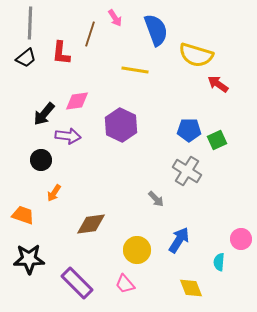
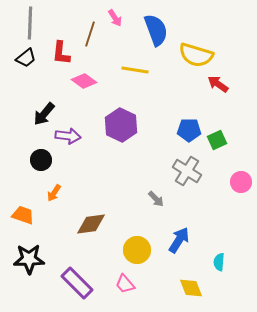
pink diamond: moved 7 px right, 20 px up; rotated 45 degrees clockwise
pink circle: moved 57 px up
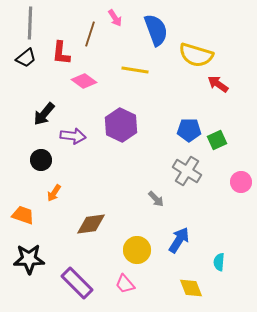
purple arrow: moved 5 px right
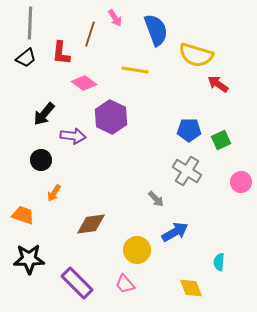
pink diamond: moved 2 px down
purple hexagon: moved 10 px left, 8 px up
green square: moved 4 px right
blue arrow: moved 4 px left, 8 px up; rotated 28 degrees clockwise
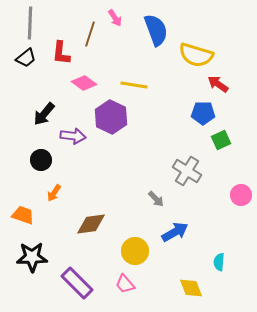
yellow line: moved 1 px left, 15 px down
blue pentagon: moved 14 px right, 17 px up
pink circle: moved 13 px down
yellow circle: moved 2 px left, 1 px down
black star: moved 3 px right, 2 px up
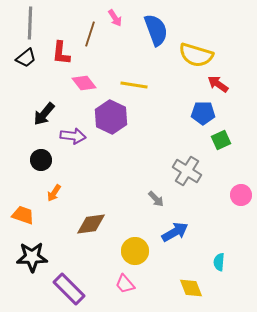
pink diamond: rotated 15 degrees clockwise
purple rectangle: moved 8 px left, 6 px down
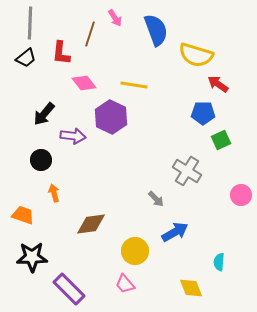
orange arrow: rotated 132 degrees clockwise
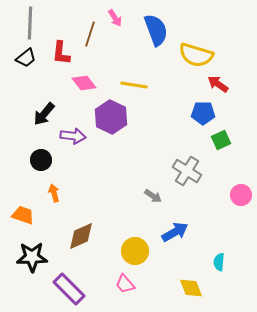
gray arrow: moved 3 px left, 3 px up; rotated 12 degrees counterclockwise
brown diamond: moved 10 px left, 12 px down; rotated 16 degrees counterclockwise
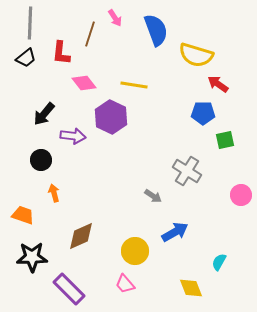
green square: moved 4 px right; rotated 12 degrees clockwise
cyan semicircle: rotated 24 degrees clockwise
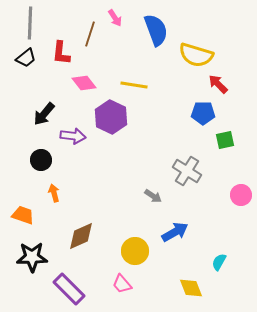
red arrow: rotated 10 degrees clockwise
pink trapezoid: moved 3 px left
